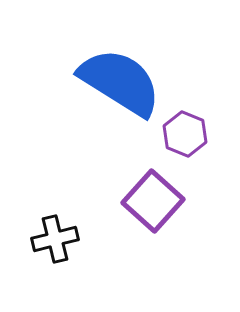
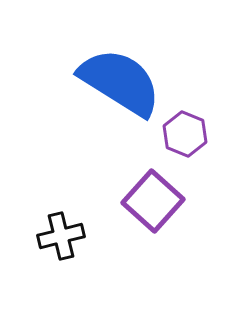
black cross: moved 6 px right, 3 px up
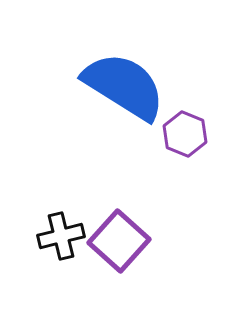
blue semicircle: moved 4 px right, 4 px down
purple square: moved 34 px left, 40 px down
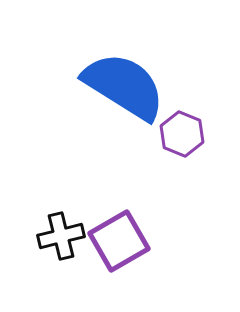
purple hexagon: moved 3 px left
purple square: rotated 18 degrees clockwise
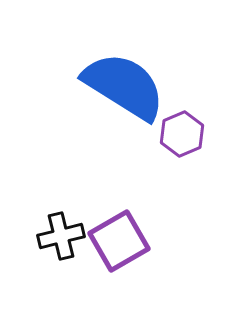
purple hexagon: rotated 15 degrees clockwise
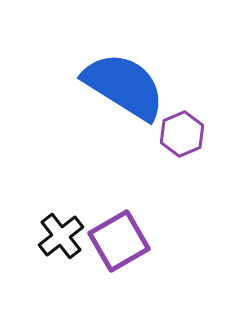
black cross: rotated 24 degrees counterclockwise
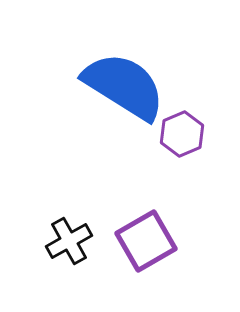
black cross: moved 8 px right, 5 px down; rotated 9 degrees clockwise
purple square: moved 27 px right
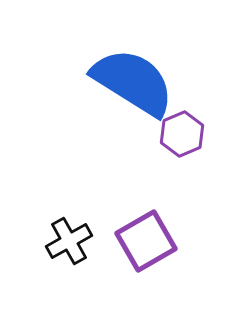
blue semicircle: moved 9 px right, 4 px up
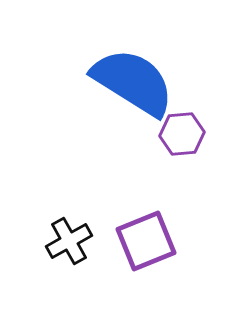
purple hexagon: rotated 18 degrees clockwise
purple square: rotated 8 degrees clockwise
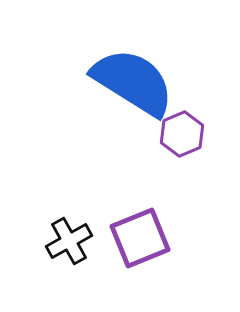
purple hexagon: rotated 18 degrees counterclockwise
purple square: moved 6 px left, 3 px up
